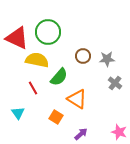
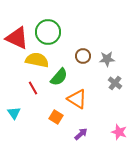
cyan triangle: moved 4 px left
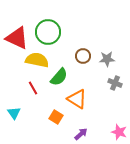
gray cross: rotated 16 degrees counterclockwise
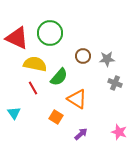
green circle: moved 2 px right, 1 px down
yellow semicircle: moved 2 px left, 4 px down
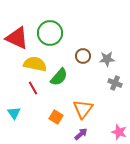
orange triangle: moved 6 px right, 10 px down; rotated 35 degrees clockwise
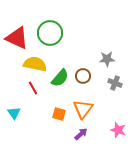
brown circle: moved 20 px down
green semicircle: moved 1 px right, 1 px down
orange square: moved 3 px right, 3 px up; rotated 16 degrees counterclockwise
pink star: moved 1 px left, 2 px up
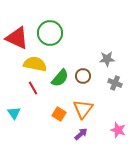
orange square: rotated 16 degrees clockwise
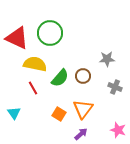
gray cross: moved 4 px down
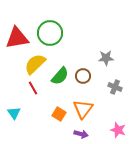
red triangle: rotated 35 degrees counterclockwise
gray star: moved 1 px left, 1 px up
yellow semicircle: rotated 55 degrees counterclockwise
green semicircle: moved 2 px up
purple arrow: rotated 56 degrees clockwise
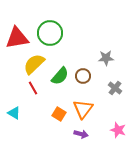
yellow semicircle: moved 1 px left
gray cross: moved 1 px down; rotated 16 degrees clockwise
cyan triangle: rotated 24 degrees counterclockwise
